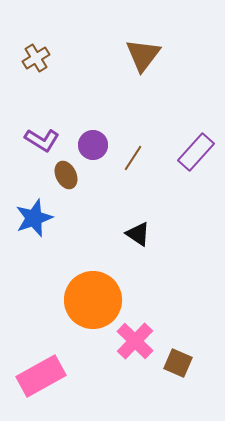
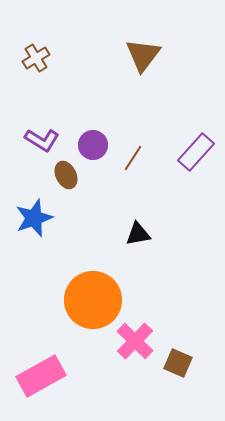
black triangle: rotated 44 degrees counterclockwise
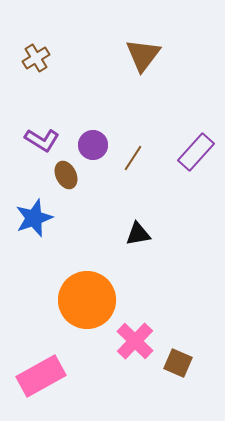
orange circle: moved 6 px left
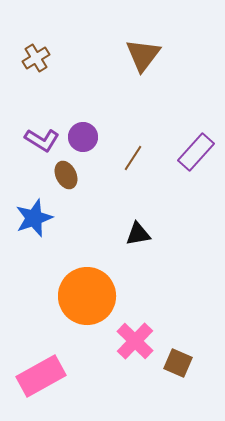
purple circle: moved 10 px left, 8 px up
orange circle: moved 4 px up
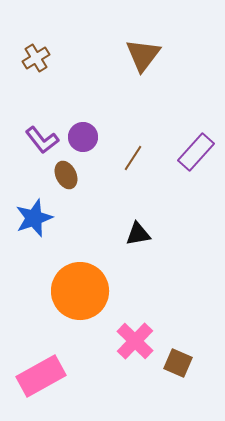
purple L-shape: rotated 20 degrees clockwise
orange circle: moved 7 px left, 5 px up
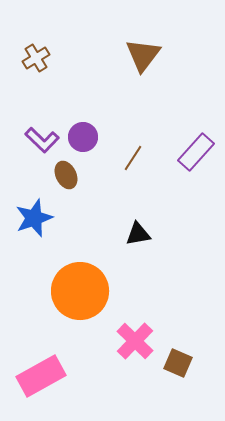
purple L-shape: rotated 8 degrees counterclockwise
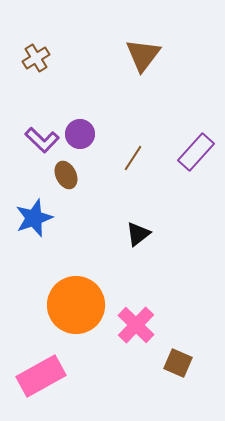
purple circle: moved 3 px left, 3 px up
black triangle: rotated 28 degrees counterclockwise
orange circle: moved 4 px left, 14 px down
pink cross: moved 1 px right, 16 px up
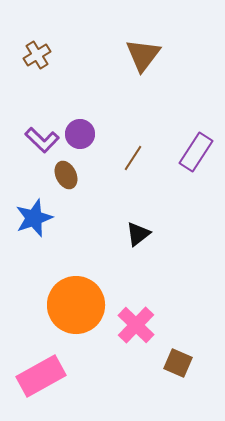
brown cross: moved 1 px right, 3 px up
purple rectangle: rotated 9 degrees counterclockwise
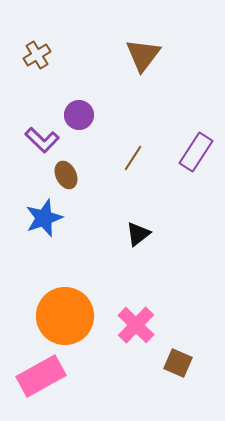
purple circle: moved 1 px left, 19 px up
blue star: moved 10 px right
orange circle: moved 11 px left, 11 px down
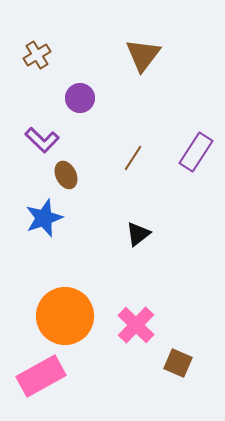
purple circle: moved 1 px right, 17 px up
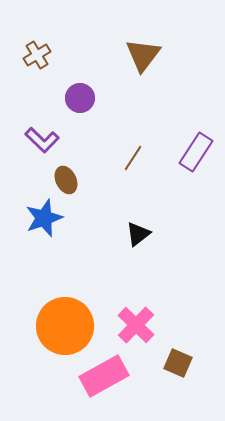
brown ellipse: moved 5 px down
orange circle: moved 10 px down
pink rectangle: moved 63 px right
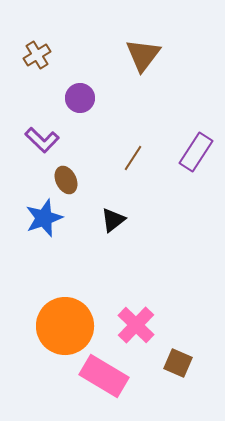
black triangle: moved 25 px left, 14 px up
pink rectangle: rotated 60 degrees clockwise
